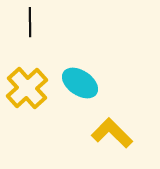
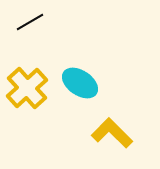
black line: rotated 60 degrees clockwise
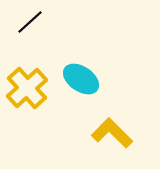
black line: rotated 12 degrees counterclockwise
cyan ellipse: moved 1 px right, 4 px up
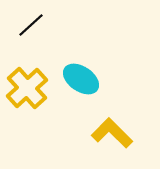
black line: moved 1 px right, 3 px down
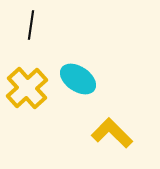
black line: rotated 40 degrees counterclockwise
cyan ellipse: moved 3 px left
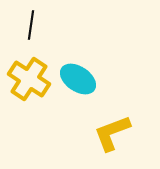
yellow cross: moved 2 px right, 9 px up; rotated 15 degrees counterclockwise
yellow L-shape: rotated 66 degrees counterclockwise
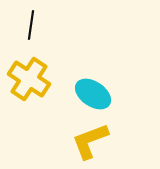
cyan ellipse: moved 15 px right, 15 px down
yellow L-shape: moved 22 px left, 8 px down
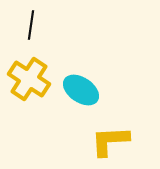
cyan ellipse: moved 12 px left, 4 px up
yellow L-shape: moved 20 px right; rotated 18 degrees clockwise
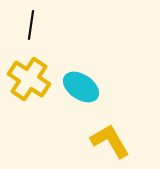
cyan ellipse: moved 3 px up
yellow L-shape: rotated 63 degrees clockwise
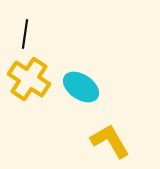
black line: moved 6 px left, 9 px down
